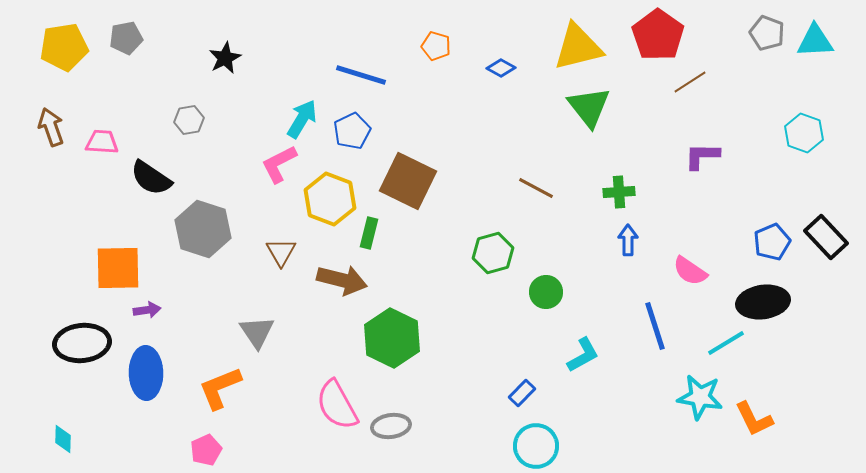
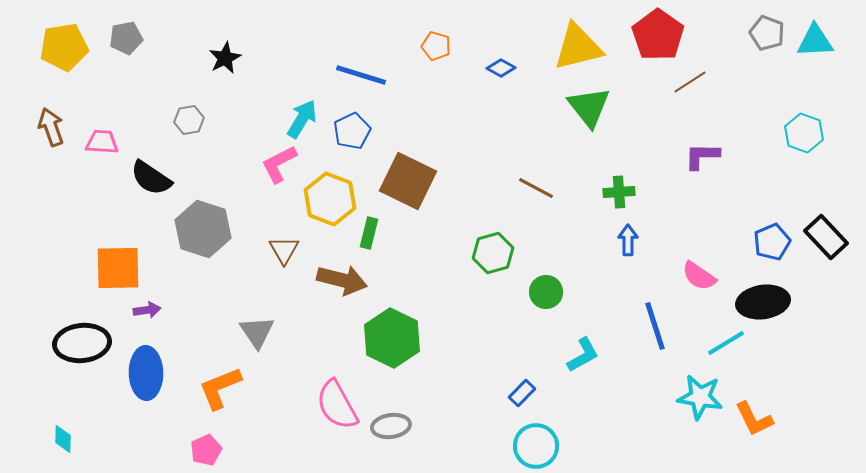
brown triangle at (281, 252): moved 3 px right, 2 px up
pink semicircle at (690, 271): moved 9 px right, 5 px down
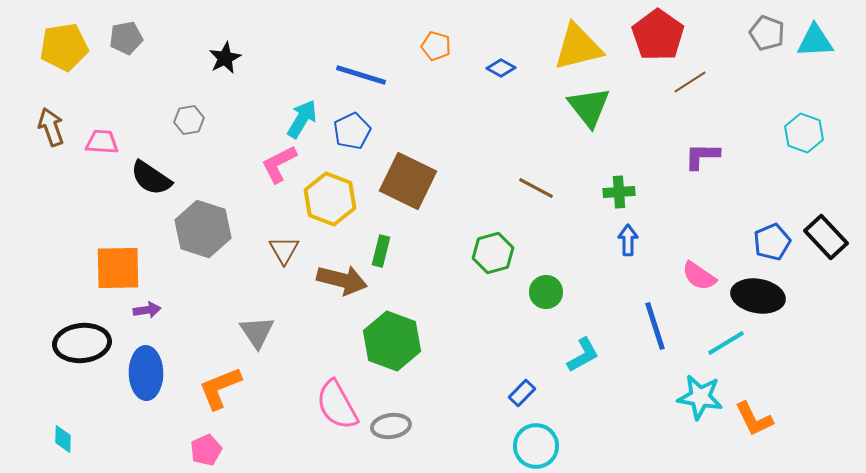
green rectangle at (369, 233): moved 12 px right, 18 px down
black ellipse at (763, 302): moved 5 px left, 6 px up; rotated 18 degrees clockwise
green hexagon at (392, 338): moved 3 px down; rotated 6 degrees counterclockwise
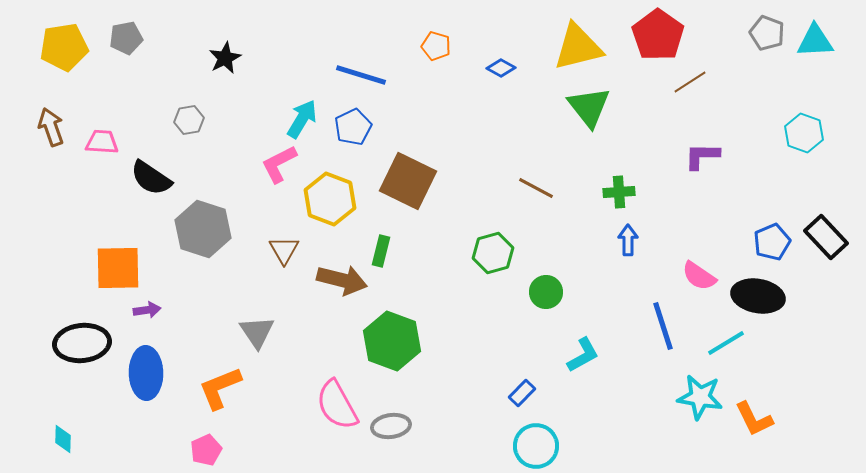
blue pentagon at (352, 131): moved 1 px right, 4 px up
blue line at (655, 326): moved 8 px right
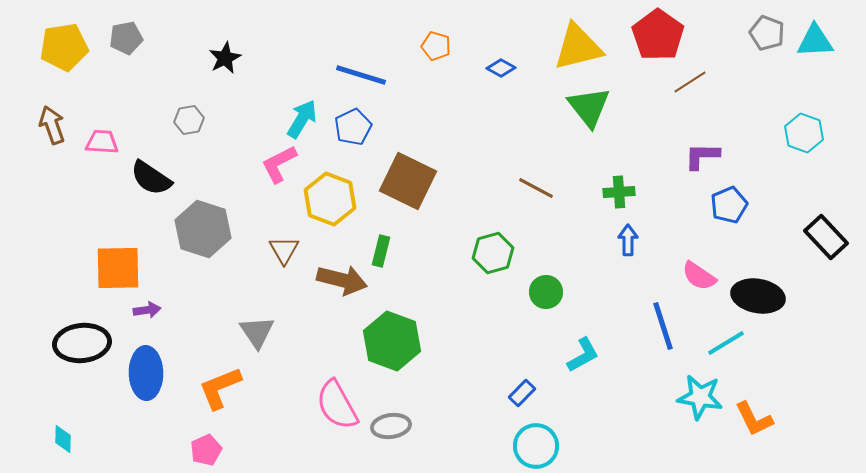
brown arrow at (51, 127): moved 1 px right, 2 px up
blue pentagon at (772, 242): moved 43 px left, 37 px up
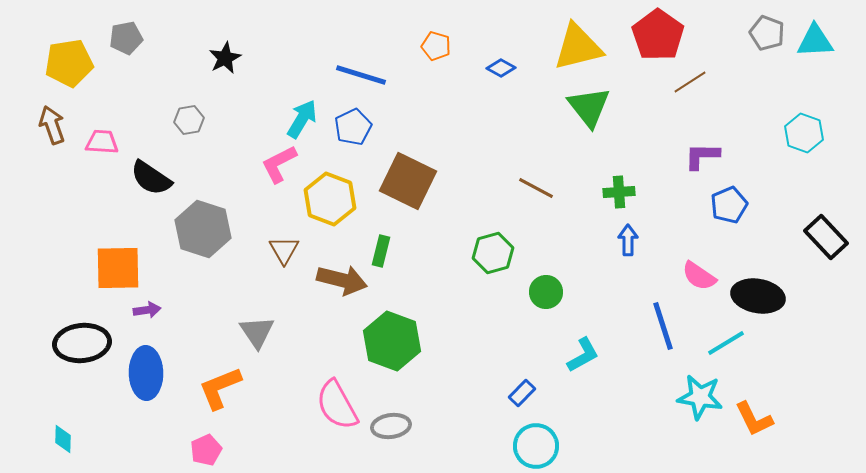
yellow pentagon at (64, 47): moved 5 px right, 16 px down
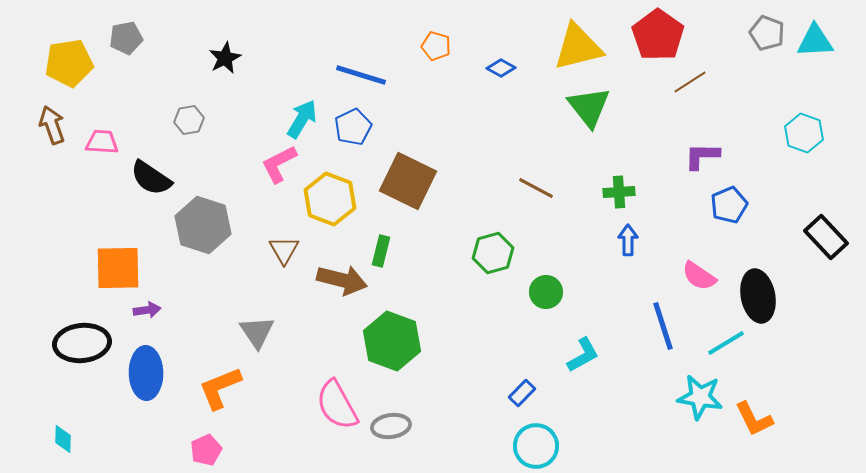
gray hexagon at (203, 229): moved 4 px up
black ellipse at (758, 296): rotated 69 degrees clockwise
